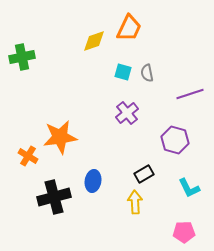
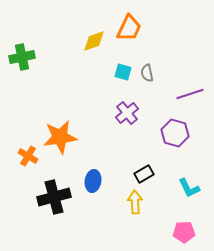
purple hexagon: moved 7 px up
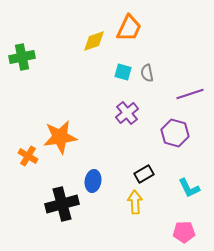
black cross: moved 8 px right, 7 px down
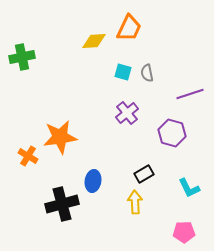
yellow diamond: rotated 15 degrees clockwise
purple hexagon: moved 3 px left
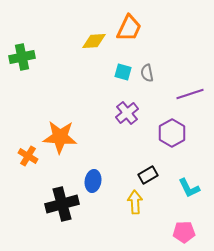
purple hexagon: rotated 16 degrees clockwise
orange star: rotated 12 degrees clockwise
black rectangle: moved 4 px right, 1 px down
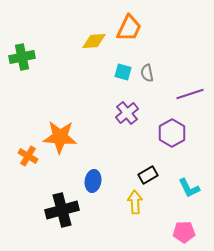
black cross: moved 6 px down
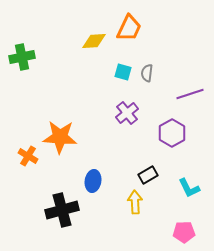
gray semicircle: rotated 18 degrees clockwise
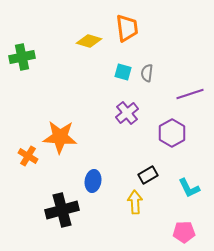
orange trapezoid: moved 2 px left; rotated 32 degrees counterclockwise
yellow diamond: moved 5 px left; rotated 20 degrees clockwise
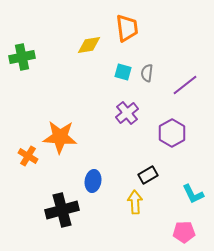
yellow diamond: moved 4 px down; rotated 25 degrees counterclockwise
purple line: moved 5 px left, 9 px up; rotated 20 degrees counterclockwise
cyan L-shape: moved 4 px right, 6 px down
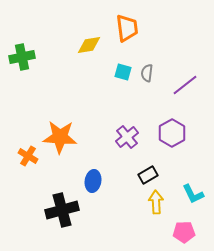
purple cross: moved 24 px down
yellow arrow: moved 21 px right
